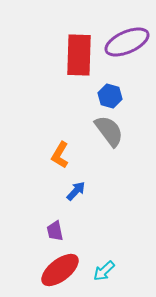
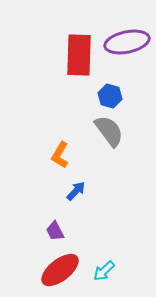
purple ellipse: rotated 12 degrees clockwise
purple trapezoid: rotated 15 degrees counterclockwise
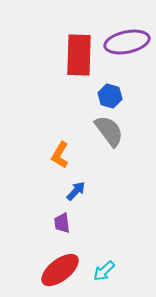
purple trapezoid: moved 7 px right, 8 px up; rotated 20 degrees clockwise
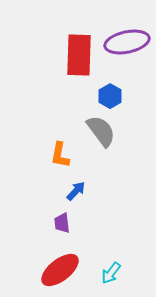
blue hexagon: rotated 15 degrees clockwise
gray semicircle: moved 8 px left
orange L-shape: rotated 20 degrees counterclockwise
cyan arrow: moved 7 px right, 2 px down; rotated 10 degrees counterclockwise
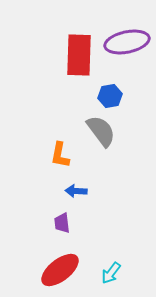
blue hexagon: rotated 20 degrees clockwise
blue arrow: rotated 130 degrees counterclockwise
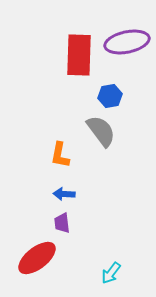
blue arrow: moved 12 px left, 3 px down
red ellipse: moved 23 px left, 12 px up
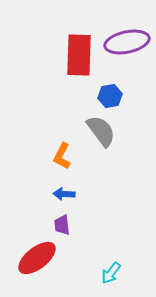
orange L-shape: moved 2 px right, 1 px down; rotated 16 degrees clockwise
purple trapezoid: moved 2 px down
